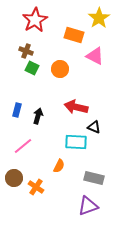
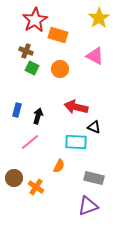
orange rectangle: moved 16 px left
pink line: moved 7 px right, 4 px up
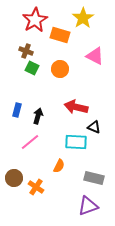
yellow star: moved 16 px left
orange rectangle: moved 2 px right
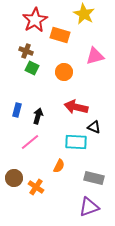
yellow star: moved 1 px right, 4 px up; rotated 10 degrees counterclockwise
pink triangle: rotated 42 degrees counterclockwise
orange circle: moved 4 px right, 3 px down
purple triangle: moved 1 px right, 1 px down
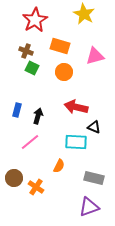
orange rectangle: moved 11 px down
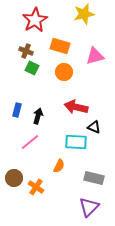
yellow star: rotated 30 degrees clockwise
purple triangle: rotated 25 degrees counterclockwise
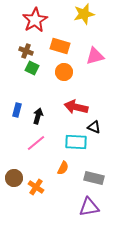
pink line: moved 6 px right, 1 px down
orange semicircle: moved 4 px right, 2 px down
purple triangle: rotated 35 degrees clockwise
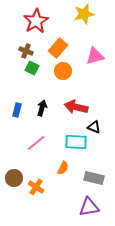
red star: moved 1 px right, 1 px down
orange rectangle: moved 2 px left, 2 px down; rotated 66 degrees counterclockwise
orange circle: moved 1 px left, 1 px up
black arrow: moved 4 px right, 8 px up
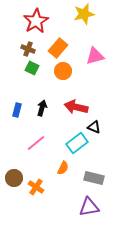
brown cross: moved 2 px right, 2 px up
cyan rectangle: moved 1 px right, 1 px down; rotated 40 degrees counterclockwise
